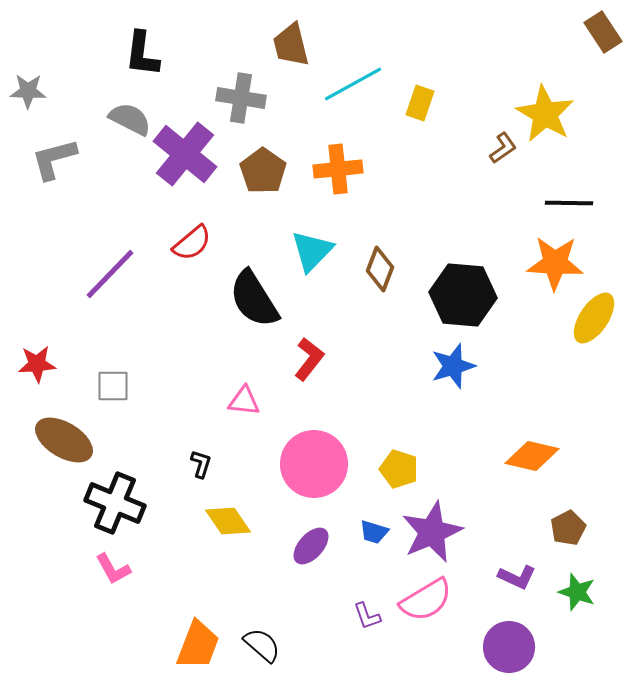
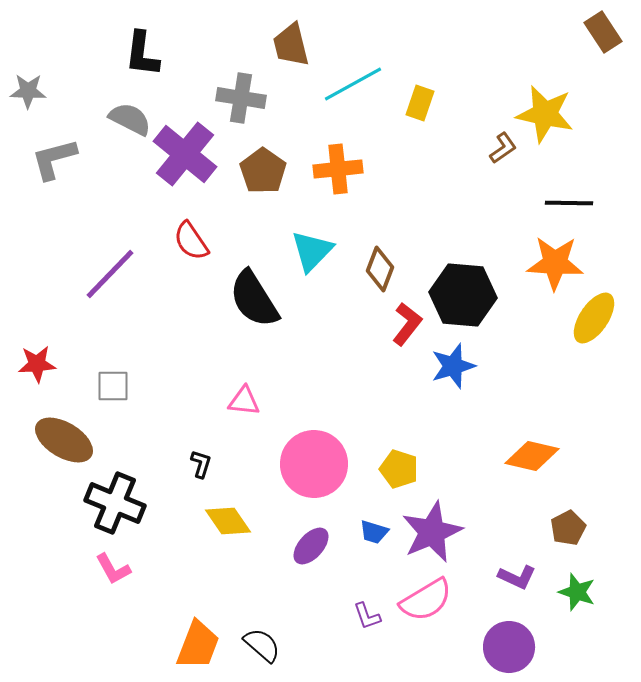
yellow star at (545, 114): rotated 18 degrees counterclockwise
red semicircle at (192, 243): moved 1 px left, 2 px up; rotated 96 degrees clockwise
red L-shape at (309, 359): moved 98 px right, 35 px up
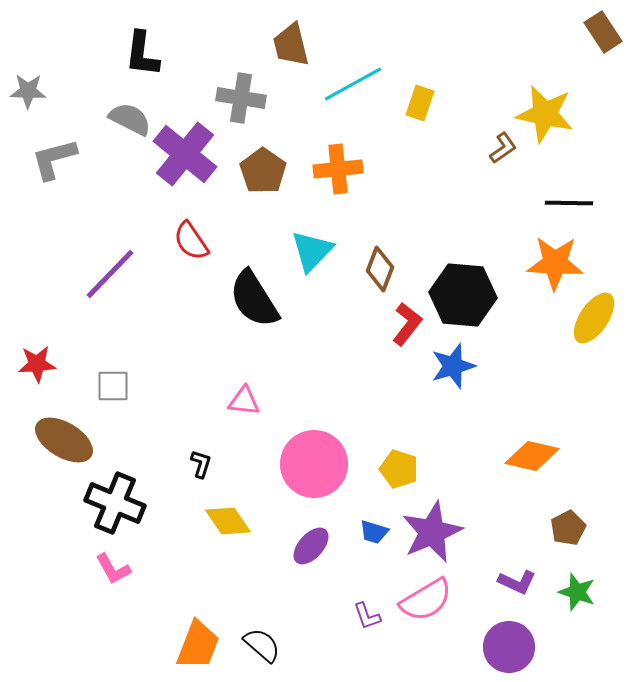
purple L-shape at (517, 577): moved 5 px down
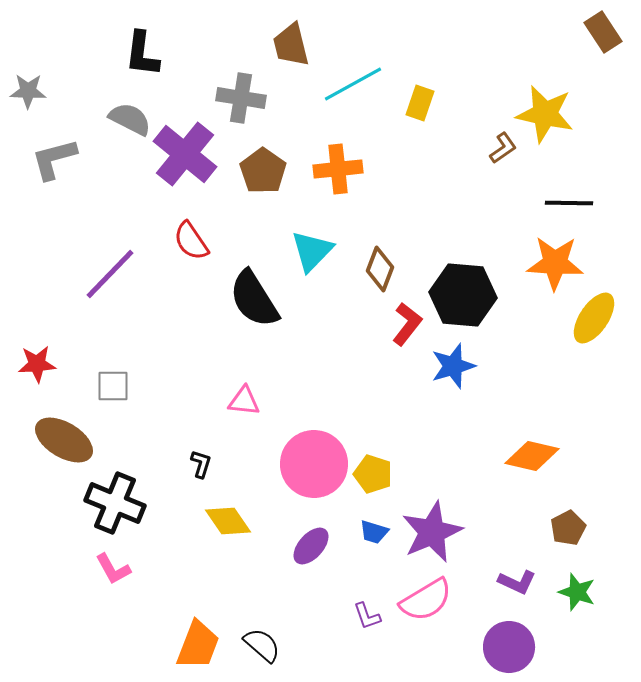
yellow pentagon at (399, 469): moved 26 px left, 5 px down
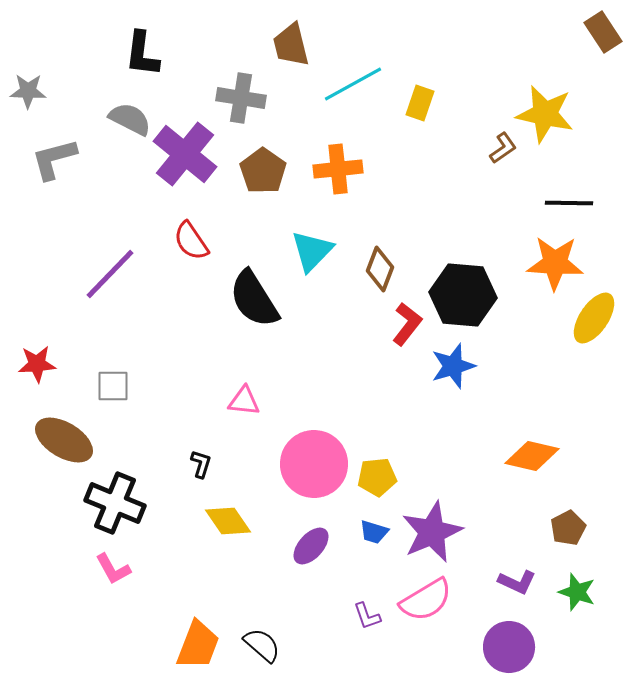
yellow pentagon at (373, 474): moved 4 px right, 3 px down; rotated 24 degrees counterclockwise
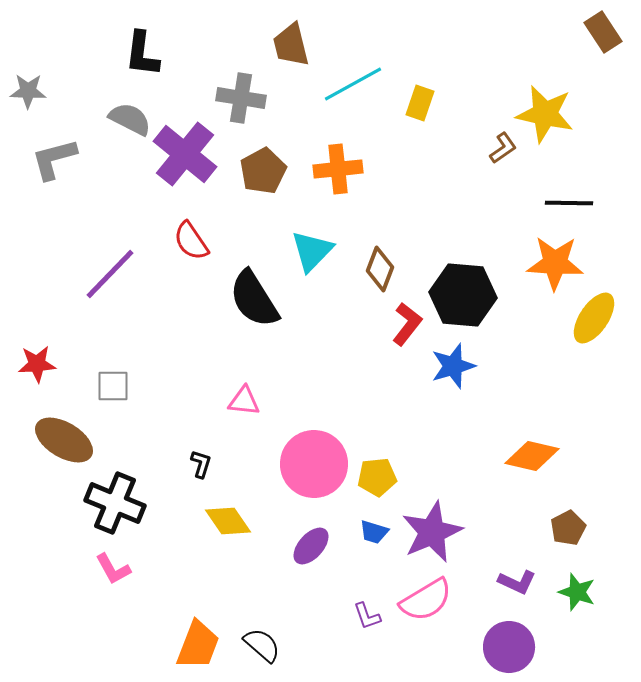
brown pentagon at (263, 171): rotated 9 degrees clockwise
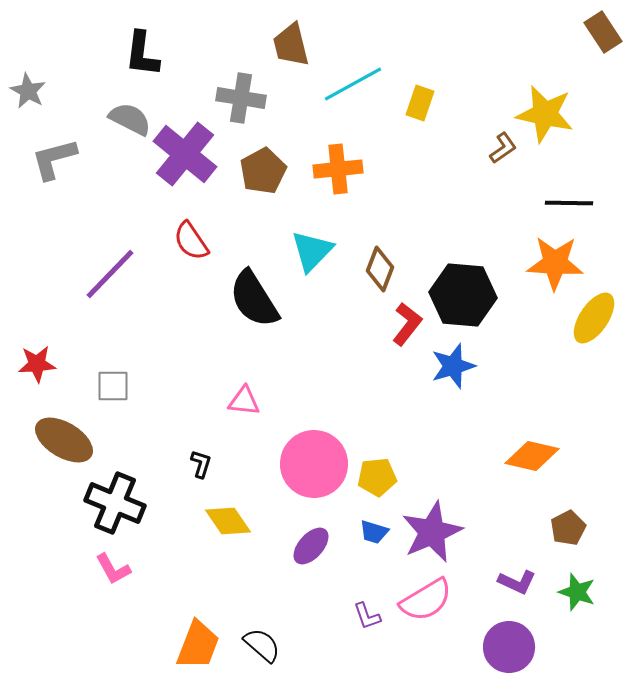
gray star at (28, 91): rotated 27 degrees clockwise
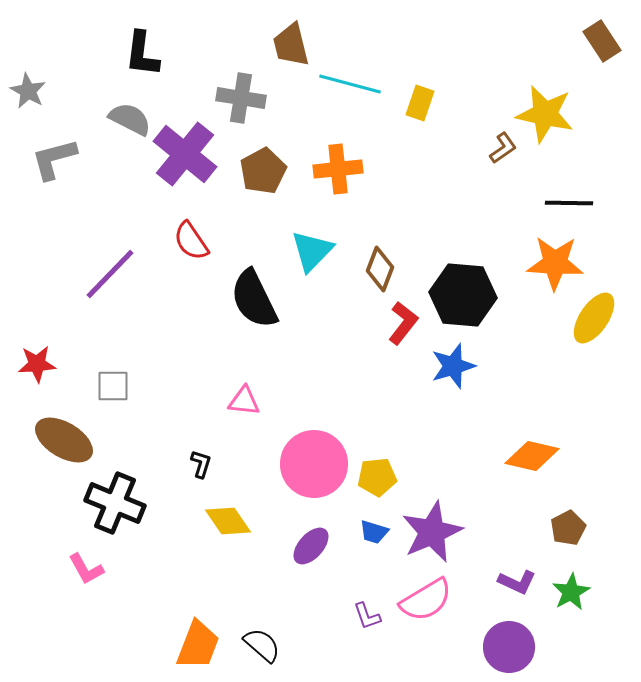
brown rectangle at (603, 32): moved 1 px left, 9 px down
cyan line at (353, 84): moved 3 px left; rotated 44 degrees clockwise
black semicircle at (254, 299): rotated 6 degrees clockwise
red L-shape at (407, 324): moved 4 px left, 1 px up
pink L-shape at (113, 569): moved 27 px left
green star at (577, 592): moved 6 px left; rotated 24 degrees clockwise
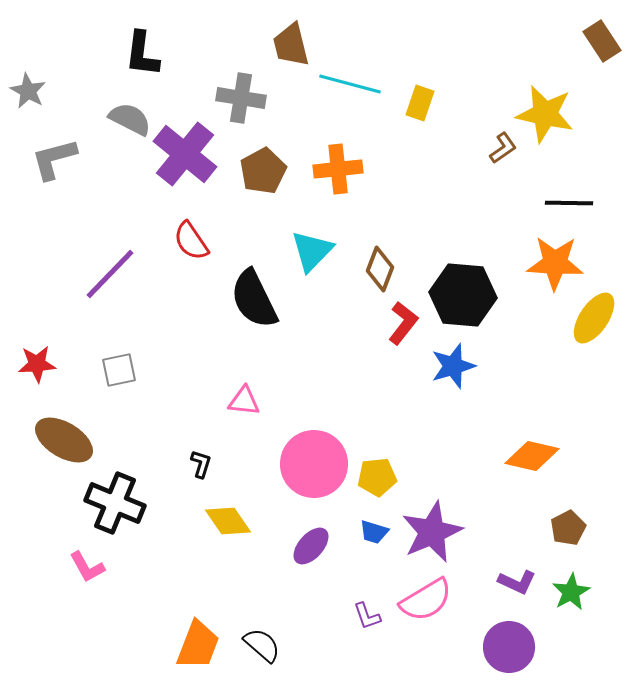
gray square at (113, 386): moved 6 px right, 16 px up; rotated 12 degrees counterclockwise
pink L-shape at (86, 569): moved 1 px right, 2 px up
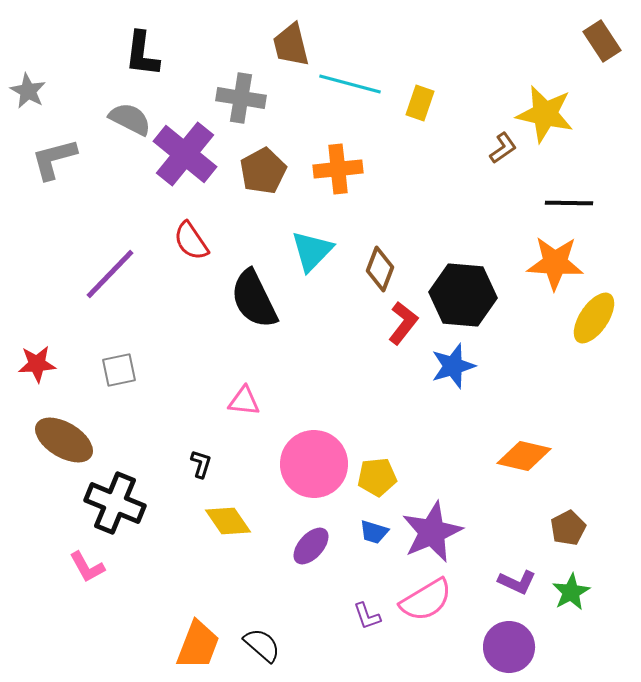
orange diamond at (532, 456): moved 8 px left
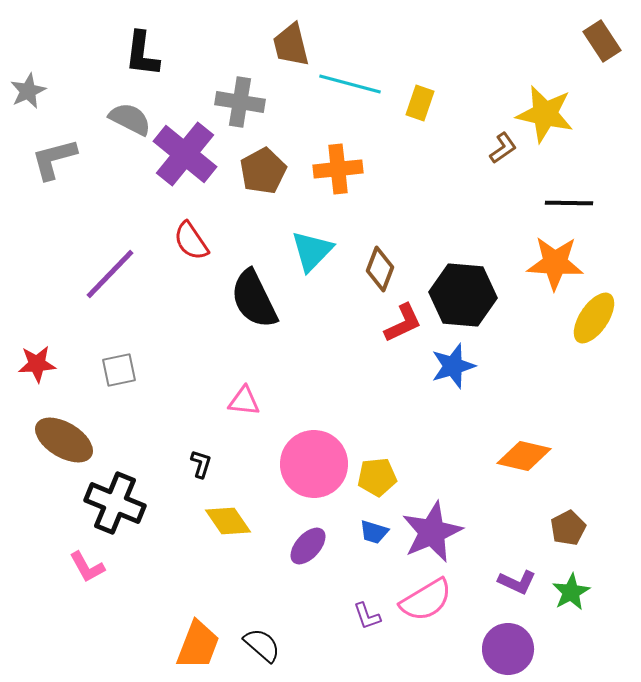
gray star at (28, 91): rotated 18 degrees clockwise
gray cross at (241, 98): moved 1 px left, 4 px down
red L-shape at (403, 323): rotated 27 degrees clockwise
purple ellipse at (311, 546): moved 3 px left
purple circle at (509, 647): moved 1 px left, 2 px down
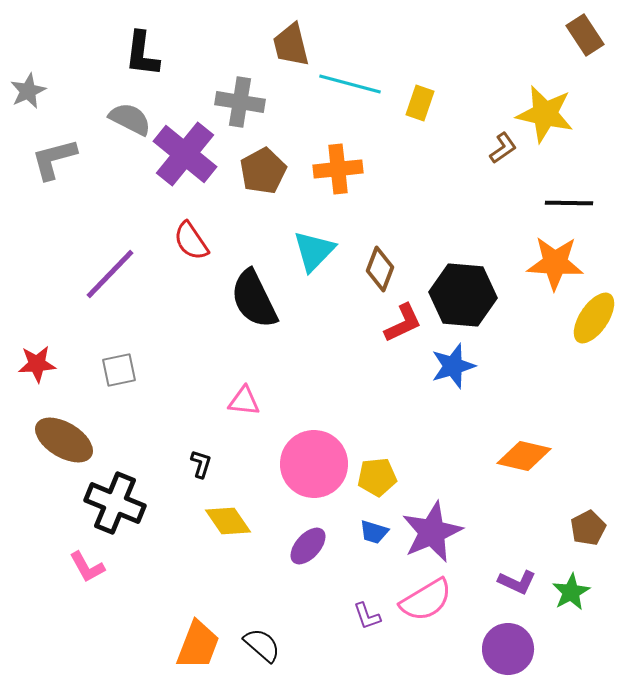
brown rectangle at (602, 41): moved 17 px left, 6 px up
cyan triangle at (312, 251): moved 2 px right
brown pentagon at (568, 528): moved 20 px right
